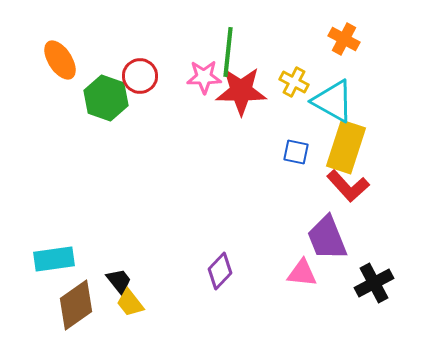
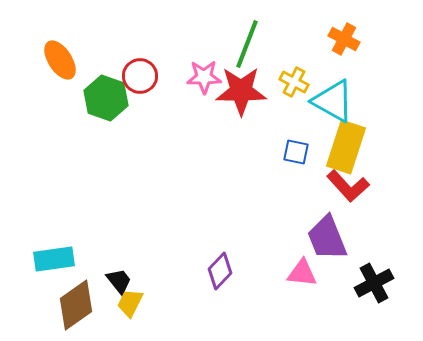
green line: moved 19 px right, 8 px up; rotated 15 degrees clockwise
yellow trapezoid: rotated 64 degrees clockwise
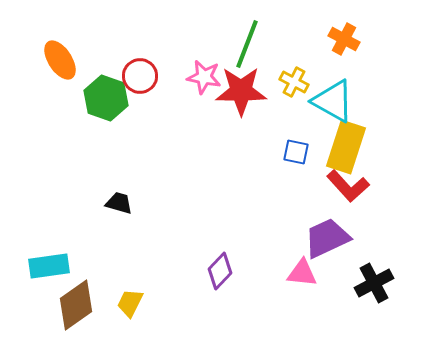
pink star: rotated 12 degrees clockwise
purple trapezoid: rotated 87 degrees clockwise
cyan rectangle: moved 5 px left, 7 px down
black trapezoid: moved 78 px up; rotated 36 degrees counterclockwise
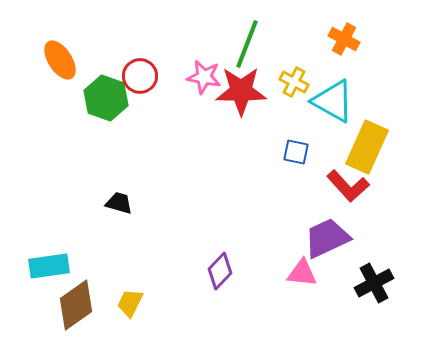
yellow rectangle: moved 21 px right; rotated 6 degrees clockwise
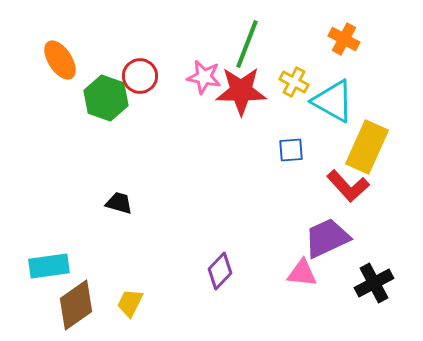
blue square: moved 5 px left, 2 px up; rotated 16 degrees counterclockwise
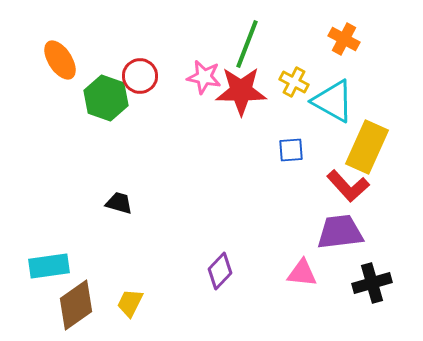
purple trapezoid: moved 13 px right, 6 px up; rotated 18 degrees clockwise
black cross: moved 2 px left; rotated 12 degrees clockwise
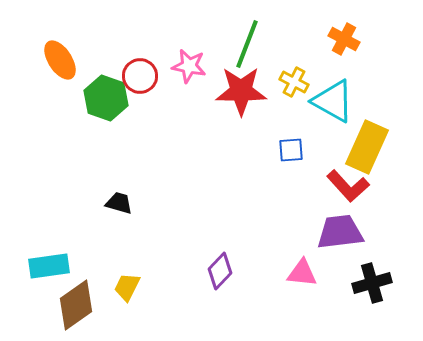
pink star: moved 15 px left, 11 px up
yellow trapezoid: moved 3 px left, 16 px up
